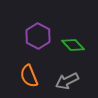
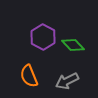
purple hexagon: moved 5 px right, 1 px down
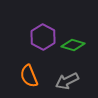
green diamond: rotated 30 degrees counterclockwise
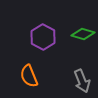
green diamond: moved 10 px right, 11 px up
gray arrow: moved 15 px right; rotated 85 degrees counterclockwise
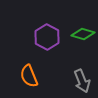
purple hexagon: moved 4 px right
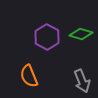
green diamond: moved 2 px left
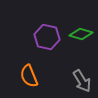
purple hexagon: rotated 15 degrees counterclockwise
gray arrow: rotated 10 degrees counterclockwise
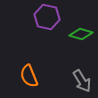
purple hexagon: moved 20 px up
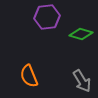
purple hexagon: rotated 20 degrees counterclockwise
